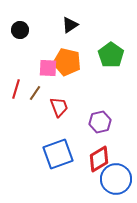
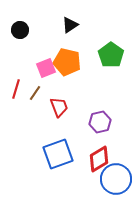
pink square: moved 2 px left; rotated 24 degrees counterclockwise
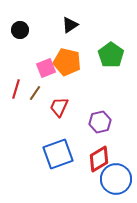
red trapezoid: rotated 135 degrees counterclockwise
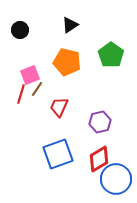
pink square: moved 16 px left, 7 px down
red line: moved 5 px right, 5 px down
brown line: moved 2 px right, 4 px up
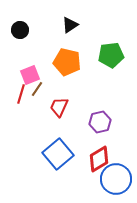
green pentagon: rotated 30 degrees clockwise
blue square: rotated 20 degrees counterclockwise
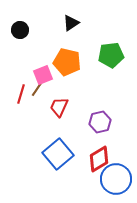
black triangle: moved 1 px right, 2 px up
pink square: moved 13 px right
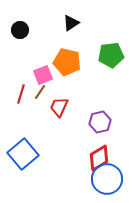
brown line: moved 3 px right, 3 px down
blue square: moved 35 px left
red diamond: moved 1 px up
blue circle: moved 9 px left
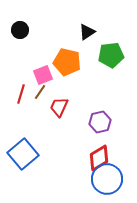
black triangle: moved 16 px right, 9 px down
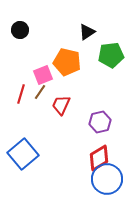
red trapezoid: moved 2 px right, 2 px up
